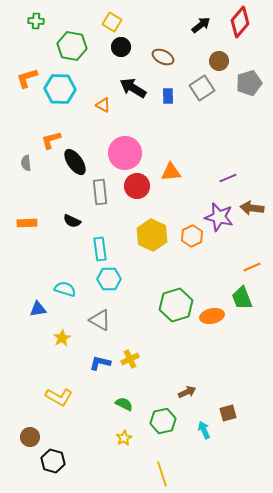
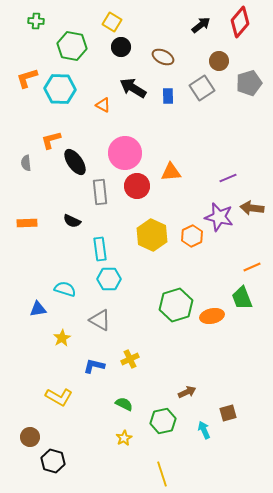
blue L-shape at (100, 363): moved 6 px left, 3 px down
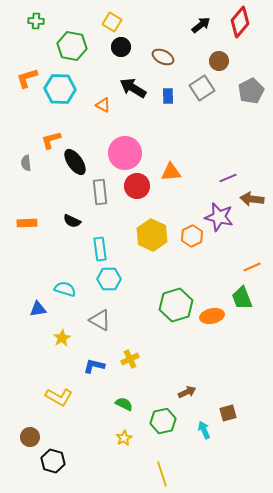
gray pentagon at (249, 83): moved 2 px right, 8 px down; rotated 10 degrees counterclockwise
brown arrow at (252, 208): moved 9 px up
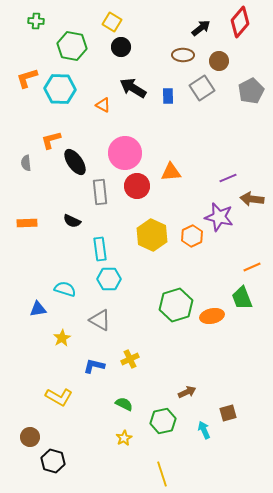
black arrow at (201, 25): moved 3 px down
brown ellipse at (163, 57): moved 20 px right, 2 px up; rotated 25 degrees counterclockwise
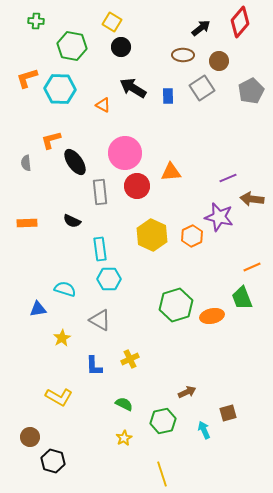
blue L-shape at (94, 366): rotated 105 degrees counterclockwise
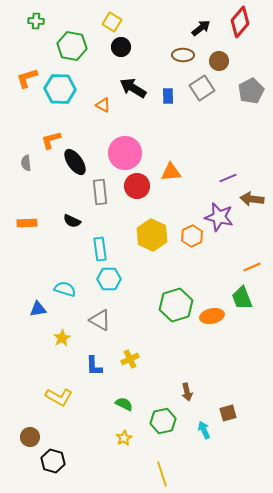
brown arrow at (187, 392): rotated 102 degrees clockwise
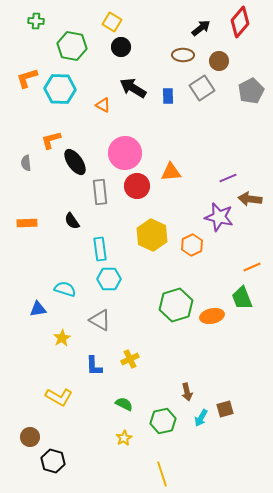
brown arrow at (252, 199): moved 2 px left
black semicircle at (72, 221): rotated 30 degrees clockwise
orange hexagon at (192, 236): moved 9 px down
brown square at (228, 413): moved 3 px left, 4 px up
cyan arrow at (204, 430): moved 3 px left, 12 px up; rotated 126 degrees counterclockwise
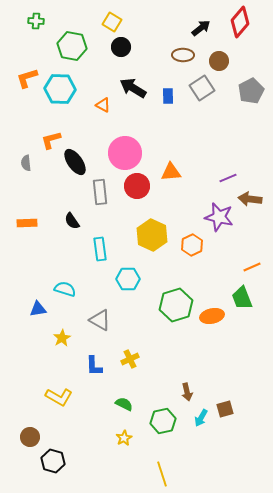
cyan hexagon at (109, 279): moved 19 px right
